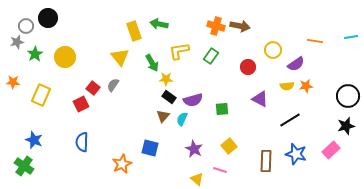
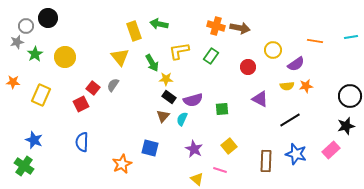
brown arrow at (240, 26): moved 2 px down
black circle at (348, 96): moved 2 px right
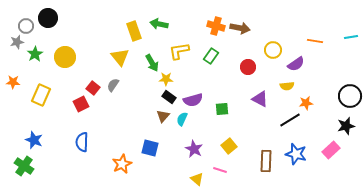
orange star at (306, 86): moved 17 px down
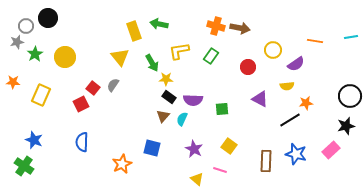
purple semicircle at (193, 100): rotated 18 degrees clockwise
yellow square at (229, 146): rotated 14 degrees counterclockwise
blue square at (150, 148): moved 2 px right
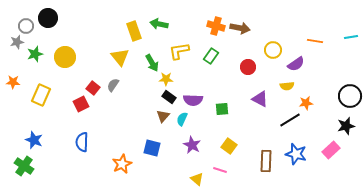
green star at (35, 54): rotated 14 degrees clockwise
purple star at (194, 149): moved 2 px left, 4 px up
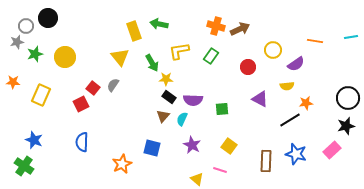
brown arrow at (240, 28): moved 1 px down; rotated 36 degrees counterclockwise
black circle at (350, 96): moved 2 px left, 2 px down
pink rectangle at (331, 150): moved 1 px right
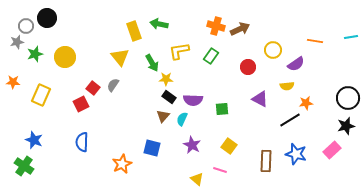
black circle at (48, 18): moved 1 px left
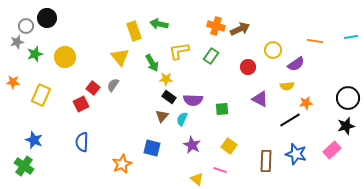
brown triangle at (163, 116): moved 1 px left
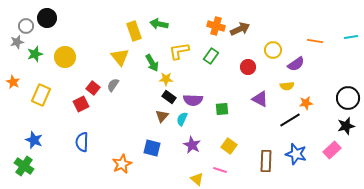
orange star at (13, 82): rotated 24 degrees clockwise
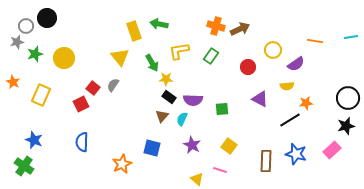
yellow circle at (65, 57): moved 1 px left, 1 px down
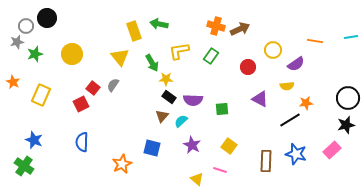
yellow circle at (64, 58): moved 8 px right, 4 px up
cyan semicircle at (182, 119): moved 1 px left, 2 px down; rotated 24 degrees clockwise
black star at (346, 126): moved 1 px up
